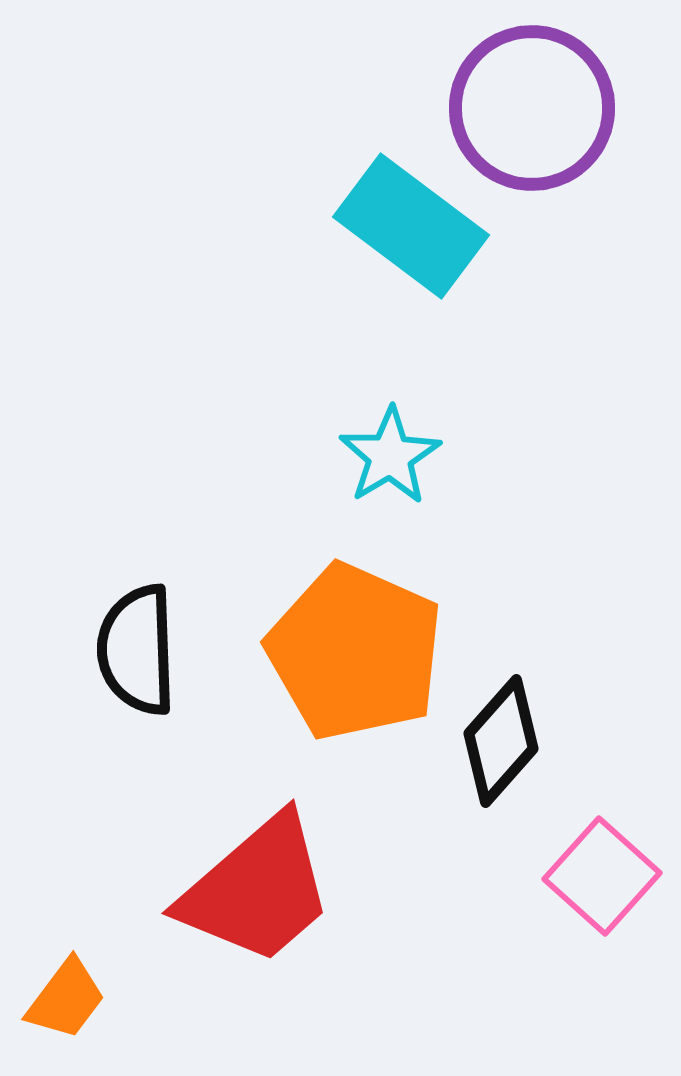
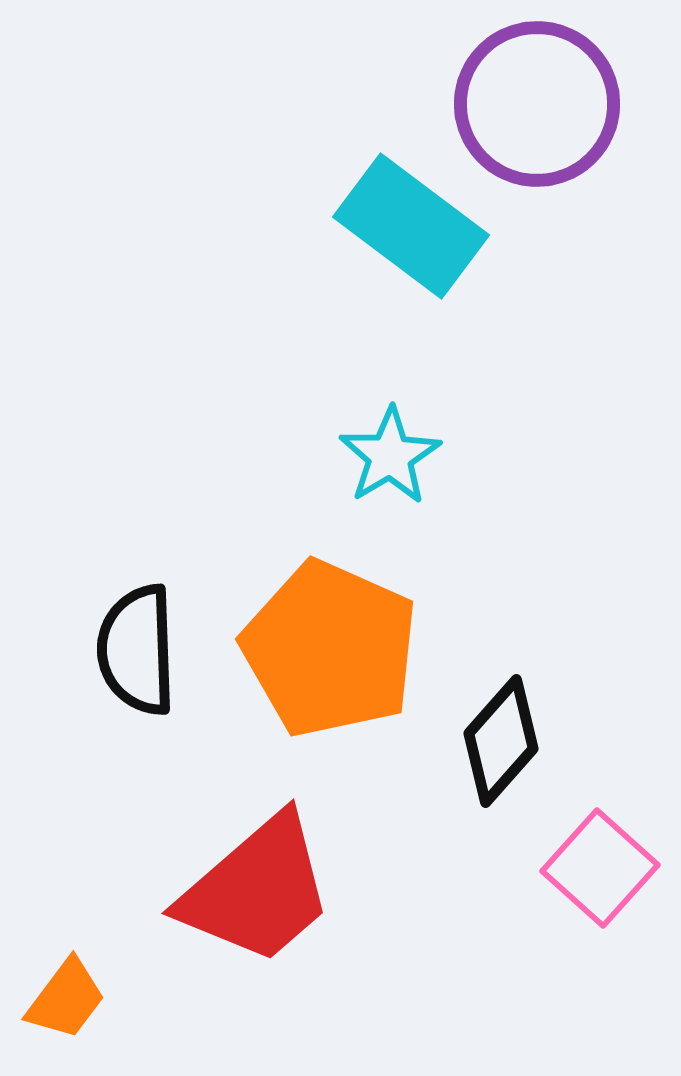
purple circle: moved 5 px right, 4 px up
orange pentagon: moved 25 px left, 3 px up
pink square: moved 2 px left, 8 px up
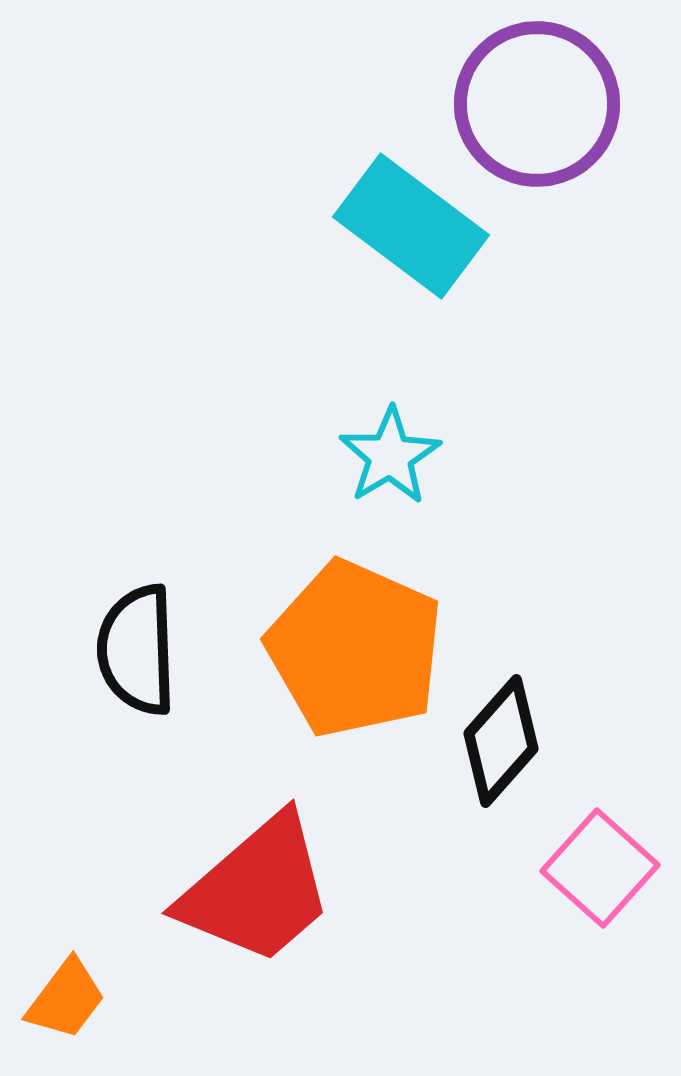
orange pentagon: moved 25 px right
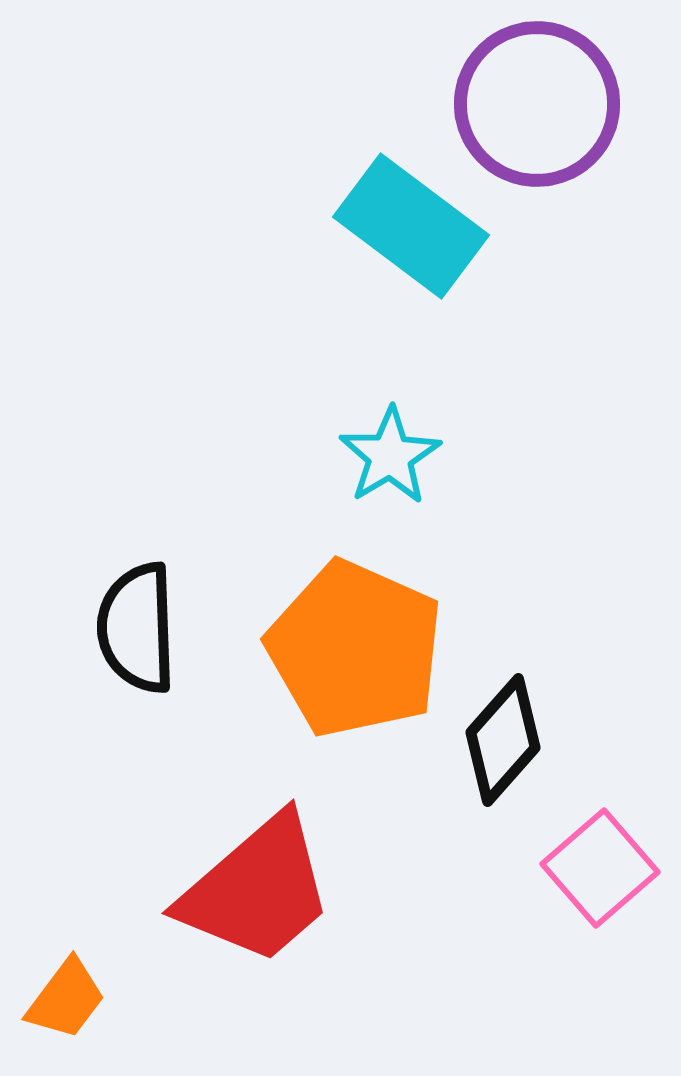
black semicircle: moved 22 px up
black diamond: moved 2 px right, 1 px up
pink square: rotated 7 degrees clockwise
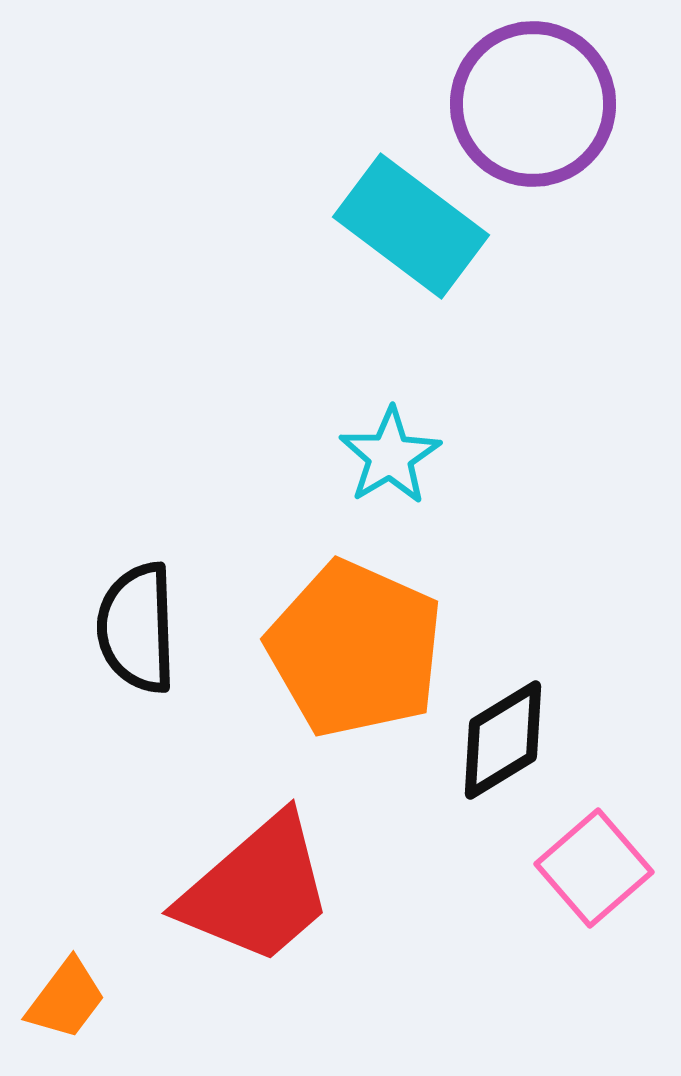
purple circle: moved 4 px left
black diamond: rotated 17 degrees clockwise
pink square: moved 6 px left
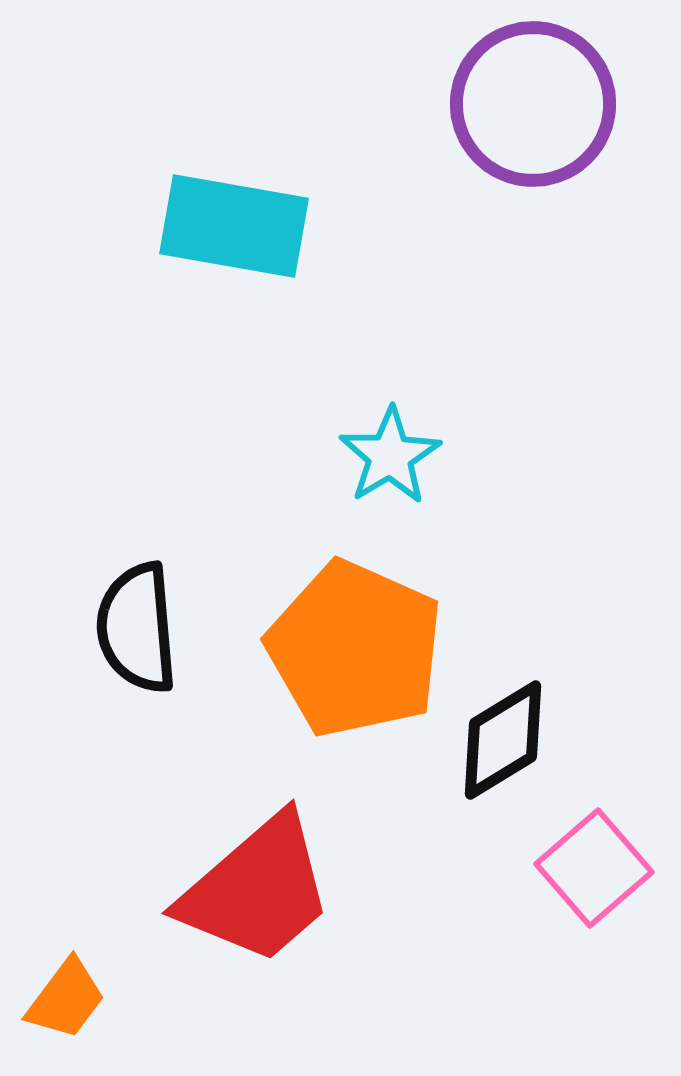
cyan rectangle: moved 177 px left; rotated 27 degrees counterclockwise
black semicircle: rotated 3 degrees counterclockwise
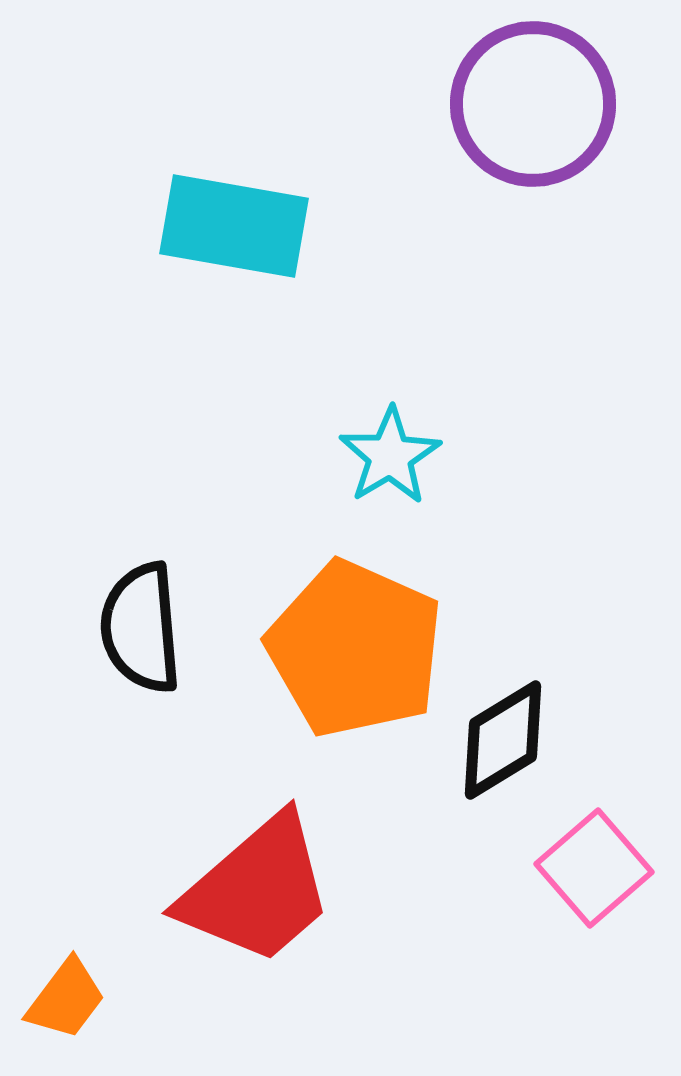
black semicircle: moved 4 px right
